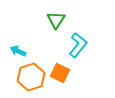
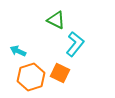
green triangle: rotated 36 degrees counterclockwise
cyan L-shape: moved 3 px left, 1 px up
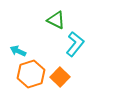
orange square: moved 4 px down; rotated 18 degrees clockwise
orange hexagon: moved 3 px up
